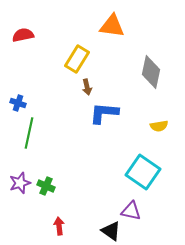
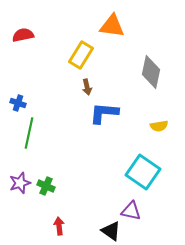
yellow rectangle: moved 4 px right, 4 px up
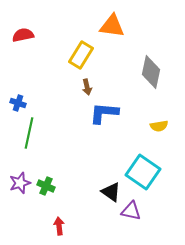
black triangle: moved 39 px up
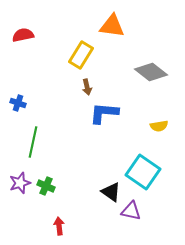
gray diamond: rotated 64 degrees counterclockwise
green line: moved 4 px right, 9 px down
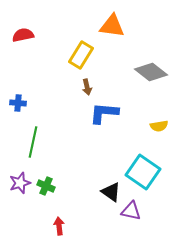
blue cross: rotated 14 degrees counterclockwise
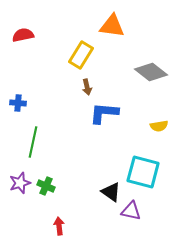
cyan square: rotated 20 degrees counterclockwise
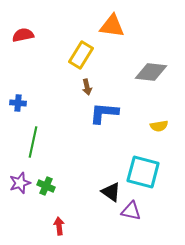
gray diamond: rotated 32 degrees counterclockwise
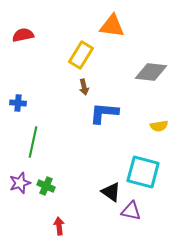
brown arrow: moved 3 px left
